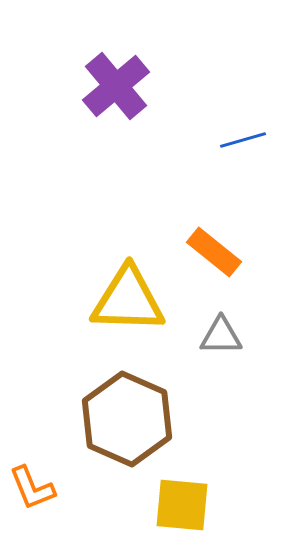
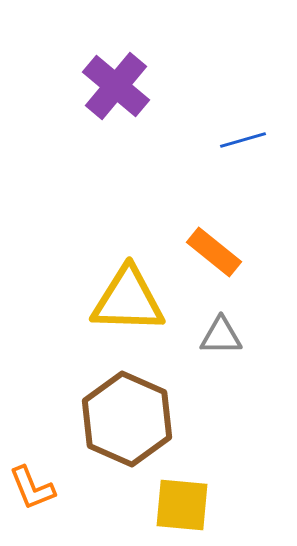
purple cross: rotated 10 degrees counterclockwise
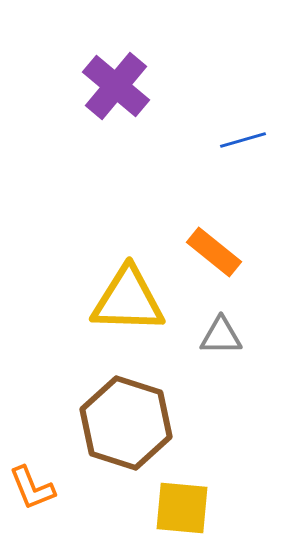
brown hexagon: moved 1 px left, 4 px down; rotated 6 degrees counterclockwise
yellow square: moved 3 px down
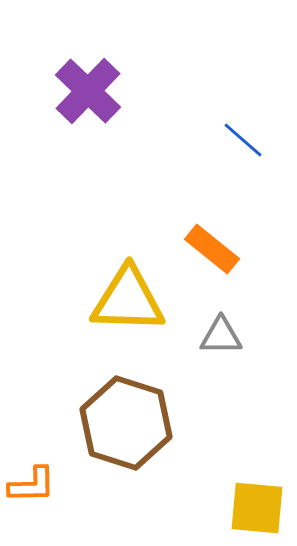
purple cross: moved 28 px left, 5 px down; rotated 4 degrees clockwise
blue line: rotated 57 degrees clockwise
orange rectangle: moved 2 px left, 3 px up
orange L-shape: moved 3 px up; rotated 69 degrees counterclockwise
yellow square: moved 75 px right
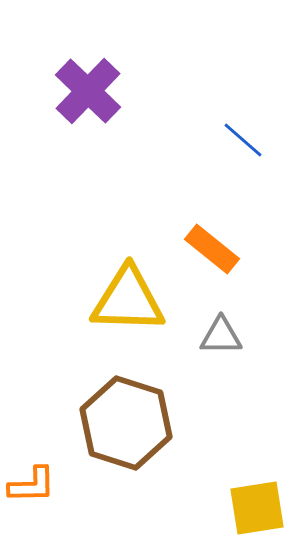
yellow square: rotated 14 degrees counterclockwise
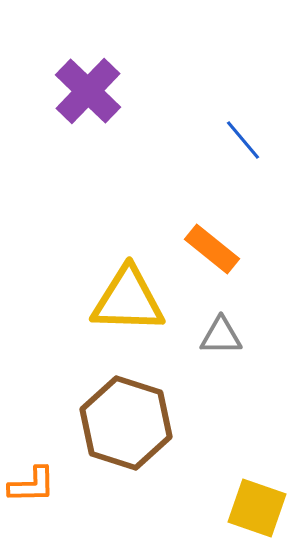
blue line: rotated 9 degrees clockwise
yellow square: rotated 28 degrees clockwise
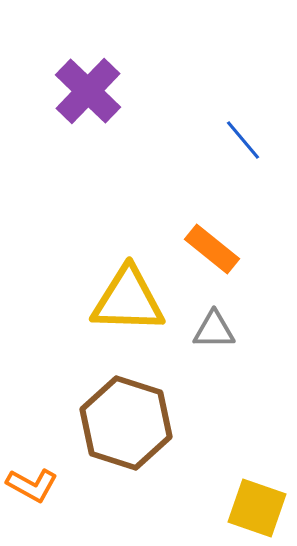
gray triangle: moved 7 px left, 6 px up
orange L-shape: rotated 30 degrees clockwise
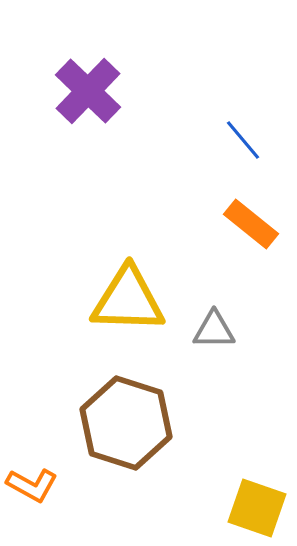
orange rectangle: moved 39 px right, 25 px up
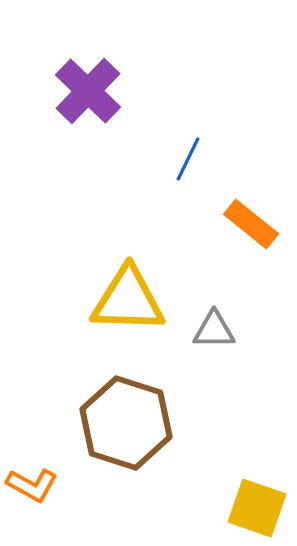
blue line: moved 55 px left, 19 px down; rotated 66 degrees clockwise
